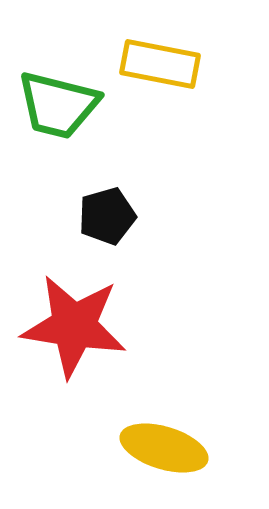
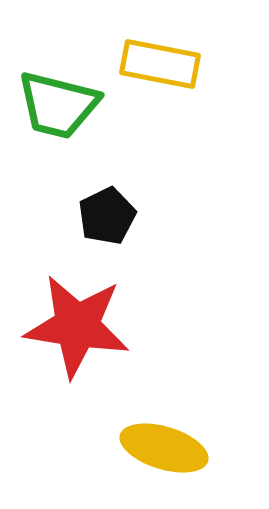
black pentagon: rotated 10 degrees counterclockwise
red star: moved 3 px right
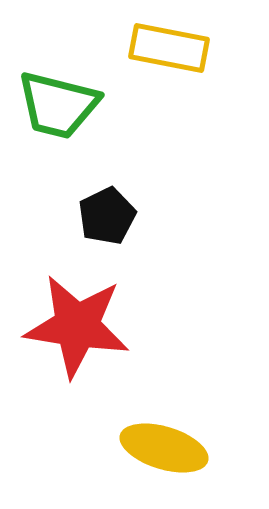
yellow rectangle: moved 9 px right, 16 px up
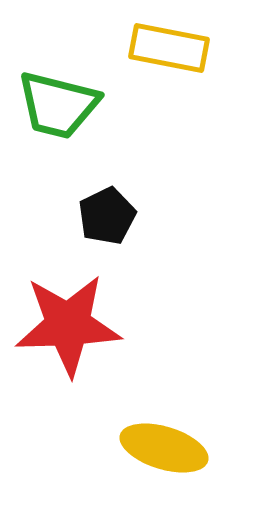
red star: moved 9 px left, 1 px up; rotated 11 degrees counterclockwise
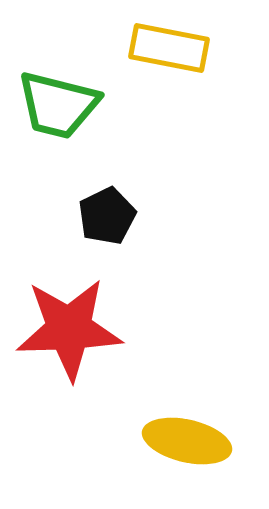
red star: moved 1 px right, 4 px down
yellow ellipse: moved 23 px right, 7 px up; rotated 4 degrees counterclockwise
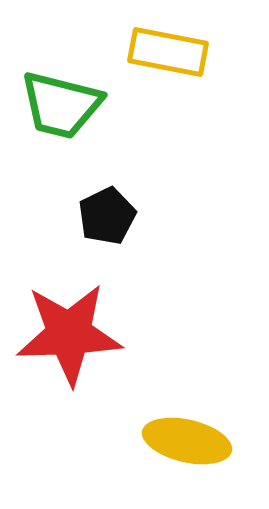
yellow rectangle: moved 1 px left, 4 px down
green trapezoid: moved 3 px right
red star: moved 5 px down
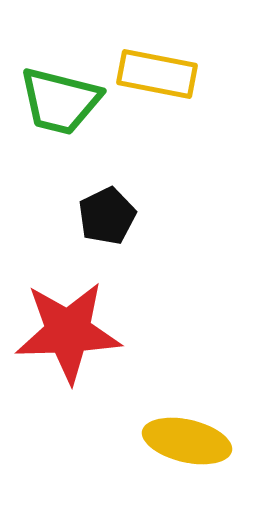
yellow rectangle: moved 11 px left, 22 px down
green trapezoid: moved 1 px left, 4 px up
red star: moved 1 px left, 2 px up
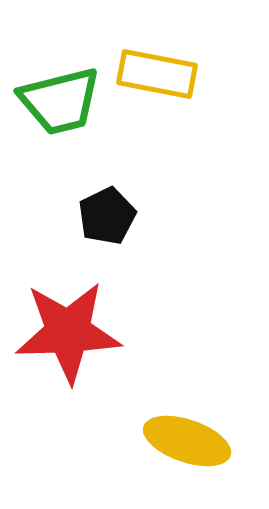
green trapezoid: rotated 28 degrees counterclockwise
yellow ellipse: rotated 6 degrees clockwise
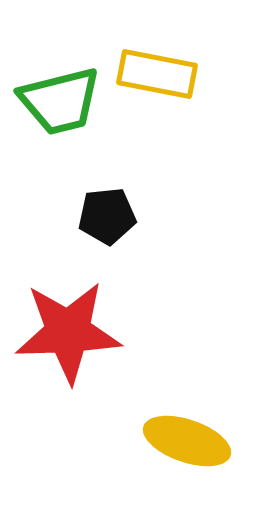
black pentagon: rotated 20 degrees clockwise
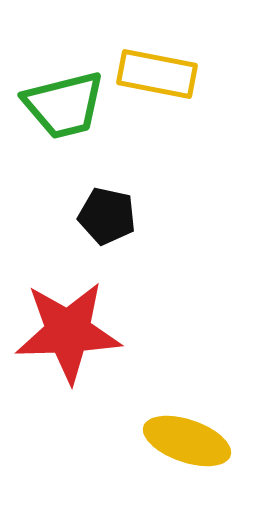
green trapezoid: moved 4 px right, 4 px down
black pentagon: rotated 18 degrees clockwise
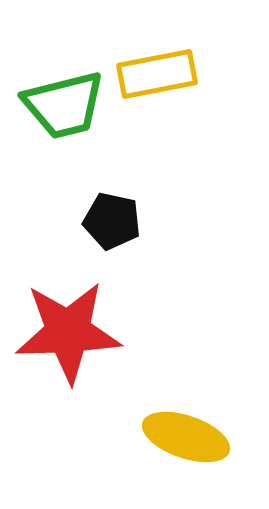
yellow rectangle: rotated 22 degrees counterclockwise
black pentagon: moved 5 px right, 5 px down
yellow ellipse: moved 1 px left, 4 px up
